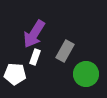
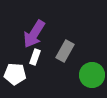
green circle: moved 6 px right, 1 px down
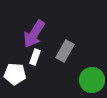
green circle: moved 5 px down
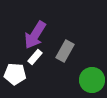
purple arrow: moved 1 px right, 1 px down
white rectangle: rotated 21 degrees clockwise
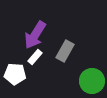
green circle: moved 1 px down
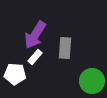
gray rectangle: moved 3 px up; rotated 25 degrees counterclockwise
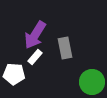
gray rectangle: rotated 15 degrees counterclockwise
white pentagon: moved 1 px left
green circle: moved 1 px down
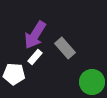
gray rectangle: rotated 30 degrees counterclockwise
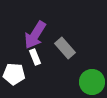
white rectangle: rotated 63 degrees counterclockwise
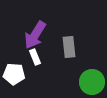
gray rectangle: moved 4 px right, 1 px up; rotated 35 degrees clockwise
